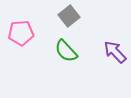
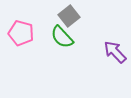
pink pentagon: rotated 20 degrees clockwise
green semicircle: moved 4 px left, 14 px up
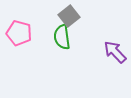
pink pentagon: moved 2 px left
green semicircle: rotated 35 degrees clockwise
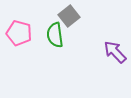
green semicircle: moved 7 px left, 2 px up
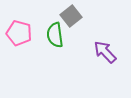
gray square: moved 2 px right
purple arrow: moved 10 px left
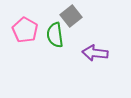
pink pentagon: moved 6 px right, 3 px up; rotated 15 degrees clockwise
purple arrow: moved 10 px left, 1 px down; rotated 40 degrees counterclockwise
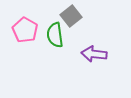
purple arrow: moved 1 px left, 1 px down
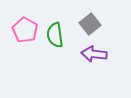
gray square: moved 19 px right, 8 px down
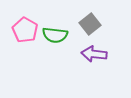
green semicircle: rotated 75 degrees counterclockwise
